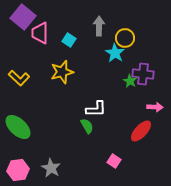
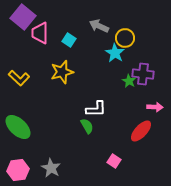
gray arrow: rotated 66 degrees counterclockwise
green star: moved 1 px left
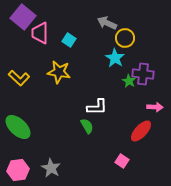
gray arrow: moved 8 px right, 3 px up
cyan star: moved 5 px down
yellow star: moved 3 px left; rotated 25 degrees clockwise
white L-shape: moved 1 px right, 2 px up
pink square: moved 8 px right
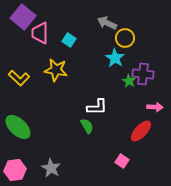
yellow star: moved 3 px left, 2 px up
pink hexagon: moved 3 px left
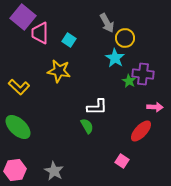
gray arrow: rotated 144 degrees counterclockwise
yellow star: moved 3 px right, 1 px down
yellow L-shape: moved 9 px down
gray star: moved 3 px right, 3 px down
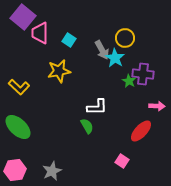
gray arrow: moved 5 px left, 27 px down
yellow star: rotated 20 degrees counterclockwise
pink arrow: moved 2 px right, 1 px up
gray star: moved 2 px left; rotated 18 degrees clockwise
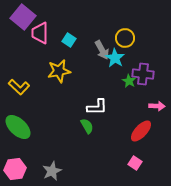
pink square: moved 13 px right, 2 px down
pink hexagon: moved 1 px up
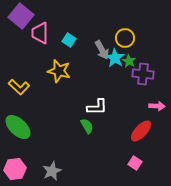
purple square: moved 2 px left, 1 px up
yellow star: rotated 25 degrees clockwise
green star: moved 20 px up
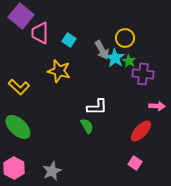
pink hexagon: moved 1 px left, 1 px up; rotated 25 degrees counterclockwise
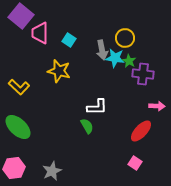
gray arrow: rotated 18 degrees clockwise
cyan star: rotated 24 degrees counterclockwise
pink hexagon: rotated 25 degrees clockwise
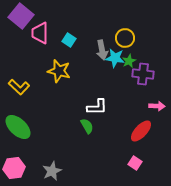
green star: rotated 16 degrees clockwise
